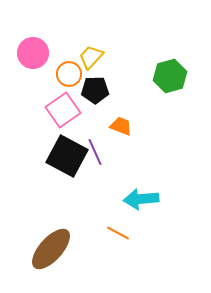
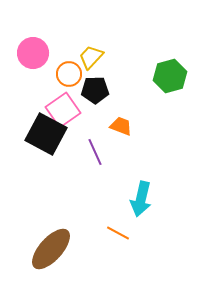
black square: moved 21 px left, 22 px up
cyan arrow: rotated 72 degrees counterclockwise
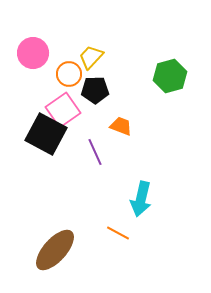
brown ellipse: moved 4 px right, 1 px down
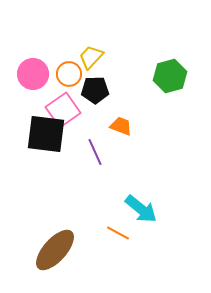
pink circle: moved 21 px down
black square: rotated 21 degrees counterclockwise
cyan arrow: moved 10 px down; rotated 64 degrees counterclockwise
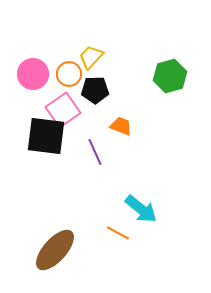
black square: moved 2 px down
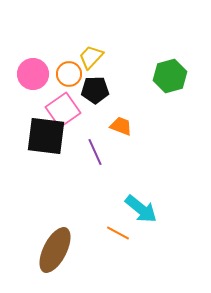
brown ellipse: rotated 15 degrees counterclockwise
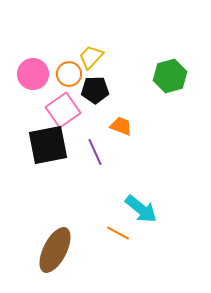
black square: moved 2 px right, 9 px down; rotated 18 degrees counterclockwise
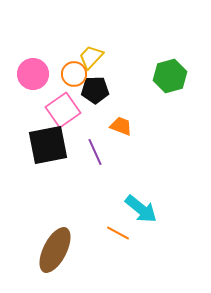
orange circle: moved 5 px right
